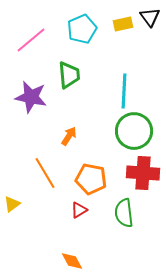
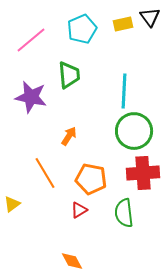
red cross: rotated 8 degrees counterclockwise
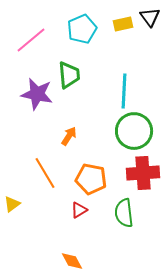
purple star: moved 6 px right, 3 px up
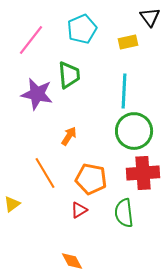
yellow rectangle: moved 5 px right, 18 px down
pink line: rotated 12 degrees counterclockwise
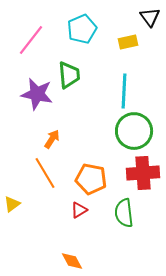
orange arrow: moved 17 px left, 3 px down
